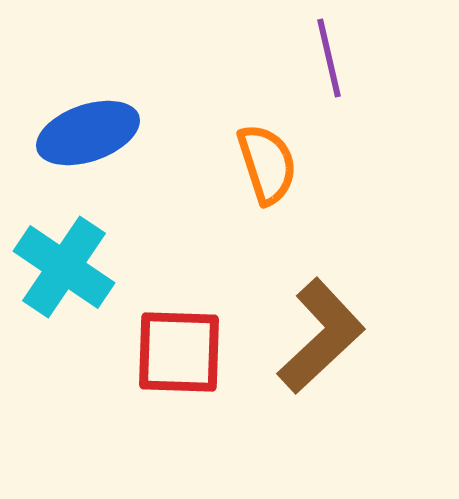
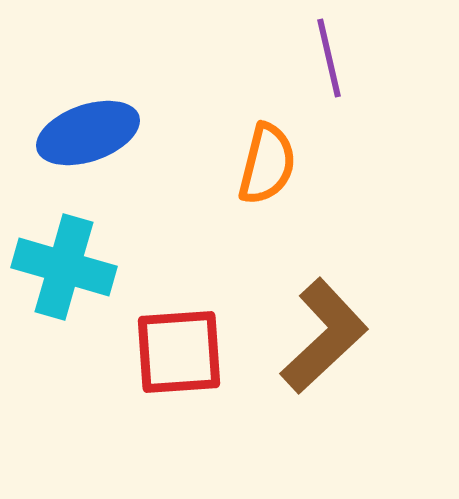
orange semicircle: rotated 32 degrees clockwise
cyan cross: rotated 18 degrees counterclockwise
brown L-shape: moved 3 px right
red square: rotated 6 degrees counterclockwise
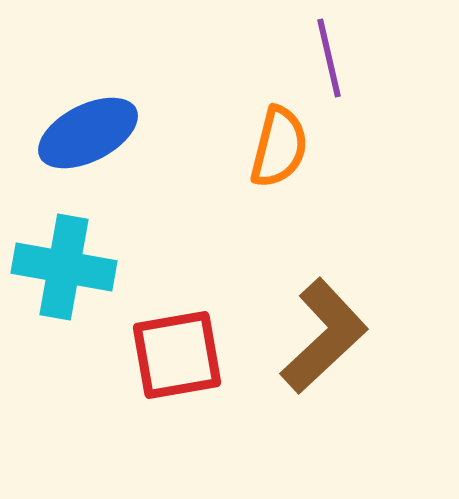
blue ellipse: rotated 8 degrees counterclockwise
orange semicircle: moved 12 px right, 17 px up
cyan cross: rotated 6 degrees counterclockwise
red square: moved 2 px left, 3 px down; rotated 6 degrees counterclockwise
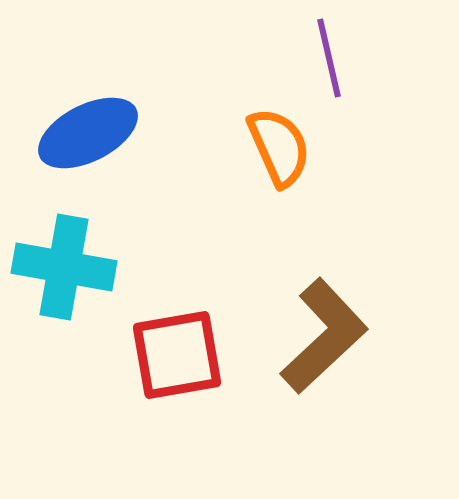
orange semicircle: rotated 38 degrees counterclockwise
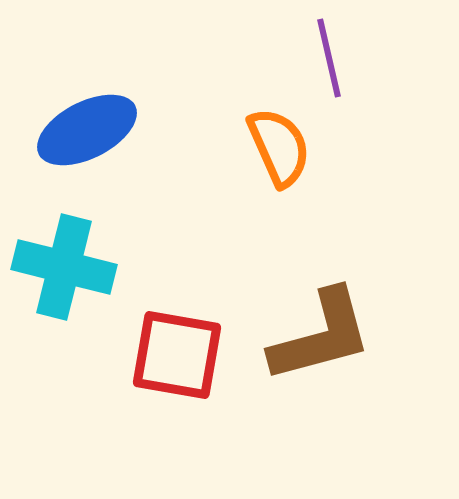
blue ellipse: moved 1 px left, 3 px up
cyan cross: rotated 4 degrees clockwise
brown L-shape: moved 3 px left; rotated 28 degrees clockwise
red square: rotated 20 degrees clockwise
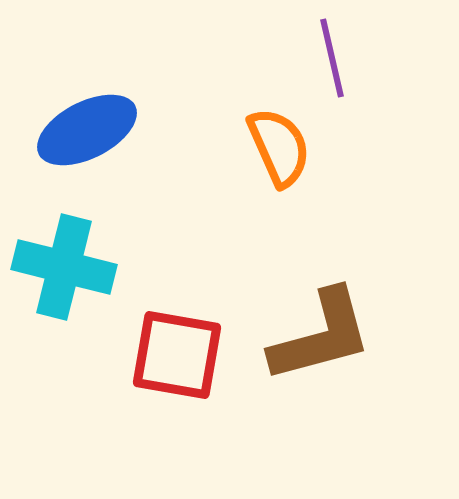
purple line: moved 3 px right
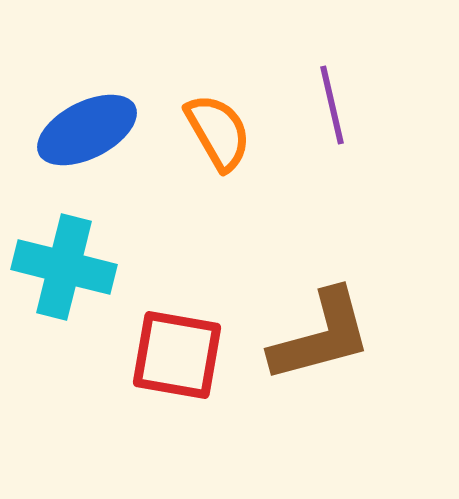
purple line: moved 47 px down
orange semicircle: moved 61 px left, 15 px up; rotated 6 degrees counterclockwise
